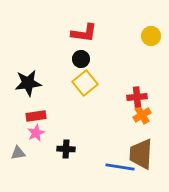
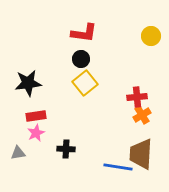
blue line: moved 2 px left
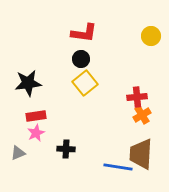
gray triangle: rotated 14 degrees counterclockwise
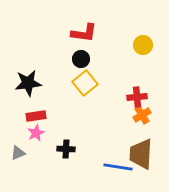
yellow circle: moved 8 px left, 9 px down
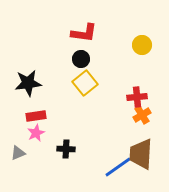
yellow circle: moved 1 px left
blue line: rotated 44 degrees counterclockwise
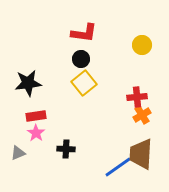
yellow square: moved 1 px left
pink star: rotated 12 degrees counterclockwise
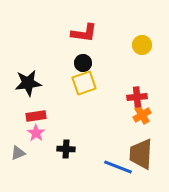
black circle: moved 2 px right, 4 px down
yellow square: rotated 20 degrees clockwise
blue line: rotated 56 degrees clockwise
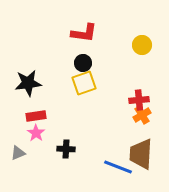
red cross: moved 2 px right, 3 px down
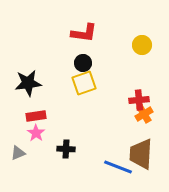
orange cross: moved 2 px right, 1 px up
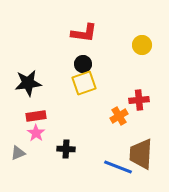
black circle: moved 1 px down
orange cross: moved 25 px left, 2 px down
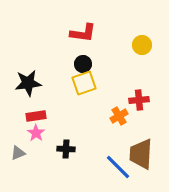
red L-shape: moved 1 px left
blue line: rotated 24 degrees clockwise
